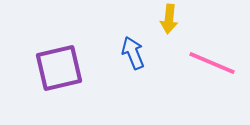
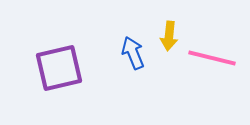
yellow arrow: moved 17 px down
pink line: moved 5 px up; rotated 9 degrees counterclockwise
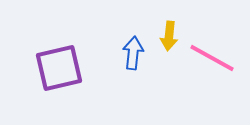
blue arrow: rotated 28 degrees clockwise
pink line: rotated 15 degrees clockwise
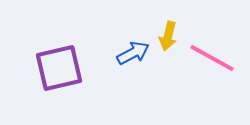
yellow arrow: moved 1 px left; rotated 8 degrees clockwise
blue arrow: rotated 56 degrees clockwise
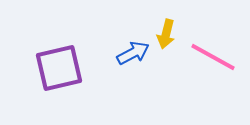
yellow arrow: moved 2 px left, 2 px up
pink line: moved 1 px right, 1 px up
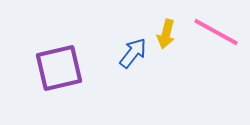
blue arrow: rotated 24 degrees counterclockwise
pink line: moved 3 px right, 25 px up
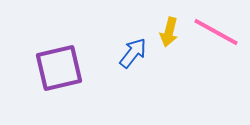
yellow arrow: moved 3 px right, 2 px up
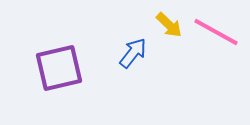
yellow arrow: moved 7 px up; rotated 60 degrees counterclockwise
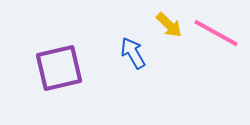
pink line: moved 1 px down
blue arrow: rotated 68 degrees counterclockwise
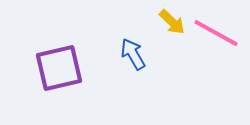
yellow arrow: moved 3 px right, 3 px up
blue arrow: moved 1 px down
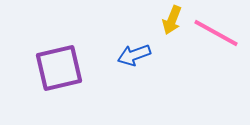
yellow arrow: moved 2 px up; rotated 68 degrees clockwise
blue arrow: moved 1 px right, 1 px down; rotated 80 degrees counterclockwise
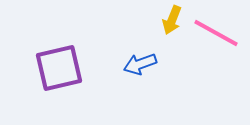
blue arrow: moved 6 px right, 9 px down
